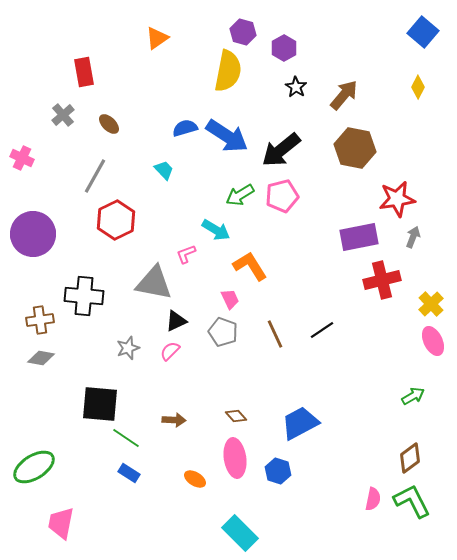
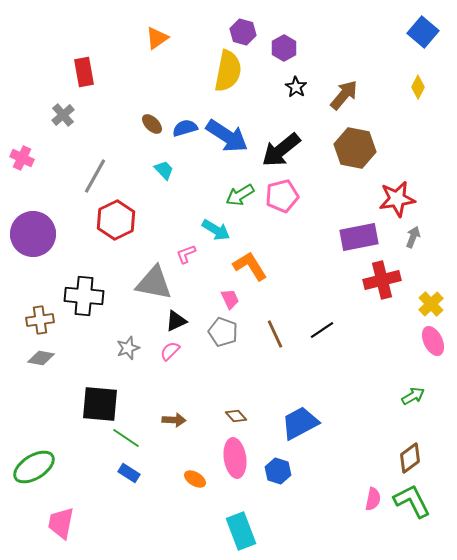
brown ellipse at (109, 124): moved 43 px right
cyan rectangle at (240, 533): moved 1 px right, 2 px up; rotated 24 degrees clockwise
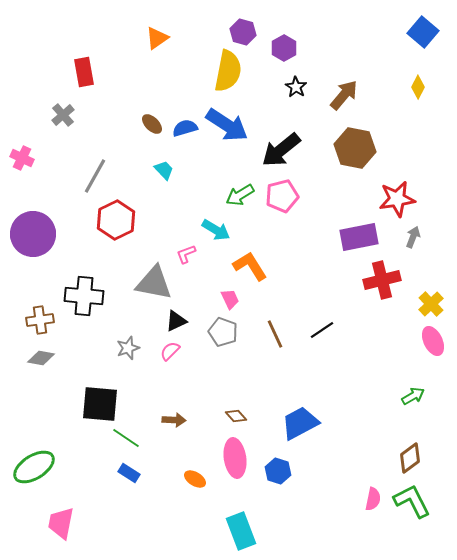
blue arrow at (227, 136): moved 11 px up
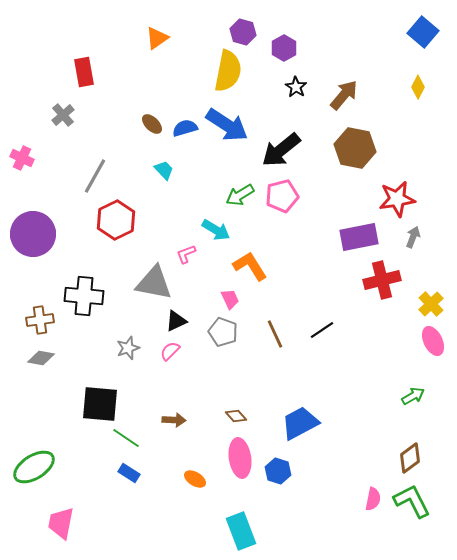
pink ellipse at (235, 458): moved 5 px right
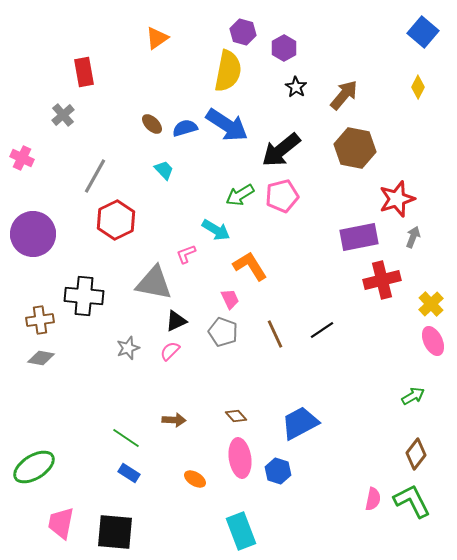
red star at (397, 199): rotated 9 degrees counterclockwise
black square at (100, 404): moved 15 px right, 128 px down
brown diamond at (410, 458): moved 6 px right, 4 px up; rotated 16 degrees counterclockwise
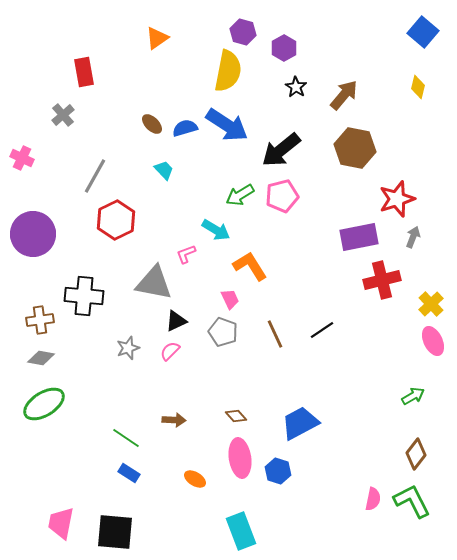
yellow diamond at (418, 87): rotated 15 degrees counterclockwise
green ellipse at (34, 467): moved 10 px right, 63 px up
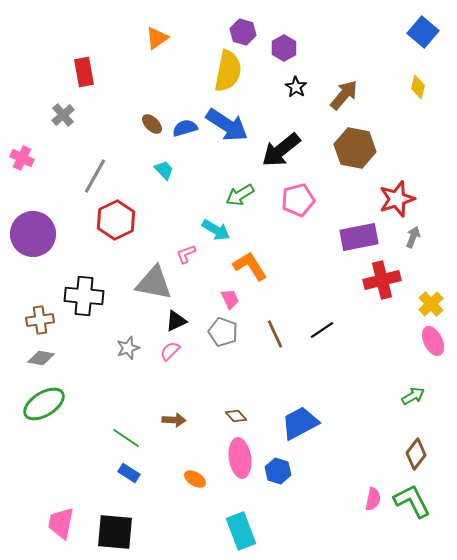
pink pentagon at (282, 196): moved 16 px right, 4 px down
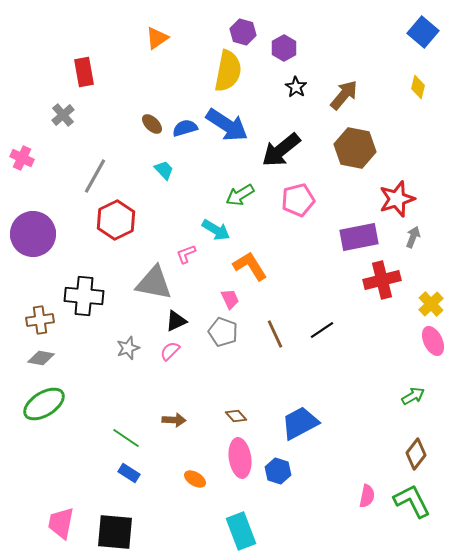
pink semicircle at (373, 499): moved 6 px left, 3 px up
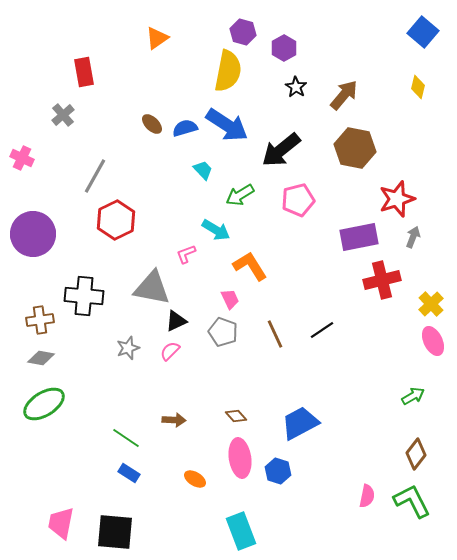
cyan trapezoid at (164, 170): moved 39 px right
gray triangle at (154, 283): moved 2 px left, 5 px down
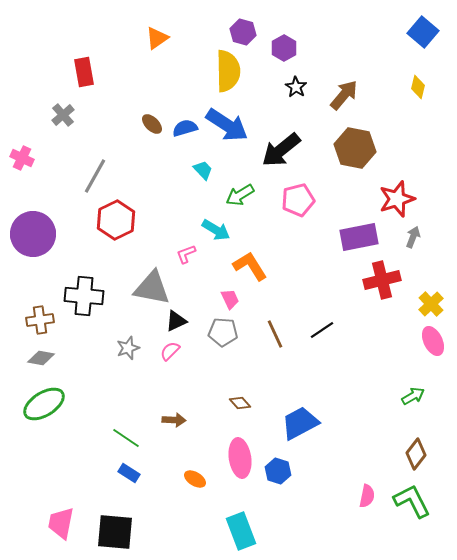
yellow semicircle at (228, 71): rotated 12 degrees counterclockwise
gray pentagon at (223, 332): rotated 16 degrees counterclockwise
brown diamond at (236, 416): moved 4 px right, 13 px up
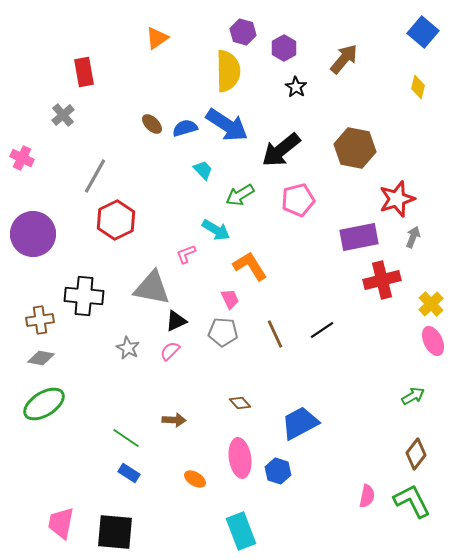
brown arrow at (344, 95): moved 36 px up
gray star at (128, 348): rotated 25 degrees counterclockwise
